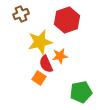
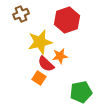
red semicircle: rotated 24 degrees counterclockwise
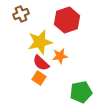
red semicircle: moved 5 px left, 1 px up
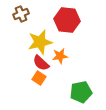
red hexagon: rotated 25 degrees clockwise
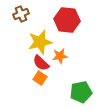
orange square: moved 1 px right
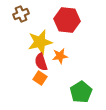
red semicircle: moved 1 px up; rotated 30 degrees clockwise
green pentagon: rotated 20 degrees counterclockwise
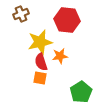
orange square: rotated 24 degrees counterclockwise
